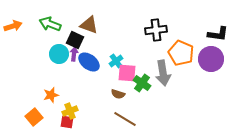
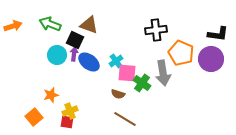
cyan circle: moved 2 px left, 1 px down
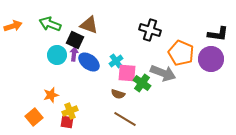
black cross: moved 6 px left; rotated 25 degrees clockwise
gray arrow: rotated 60 degrees counterclockwise
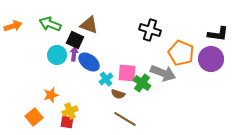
cyan cross: moved 10 px left, 18 px down
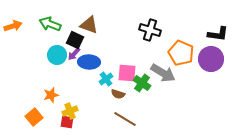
purple arrow: rotated 144 degrees counterclockwise
blue ellipse: rotated 35 degrees counterclockwise
gray arrow: rotated 10 degrees clockwise
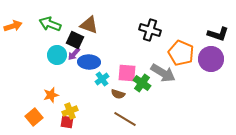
black L-shape: rotated 10 degrees clockwise
cyan cross: moved 4 px left
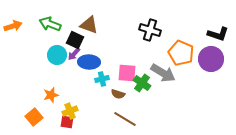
cyan cross: rotated 24 degrees clockwise
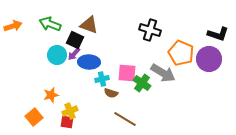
purple circle: moved 2 px left
brown semicircle: moved 7 px left, 1 px up
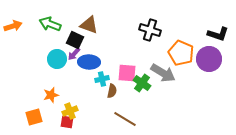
cyan circle: moved 4 px down
brown semicircle: moved 1 px right, 2 px up; rotated 96 degrees counterclockwise
orange square: rotated 24 degrees clockwise
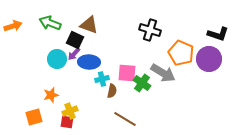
green arrow: moved 1 px up
